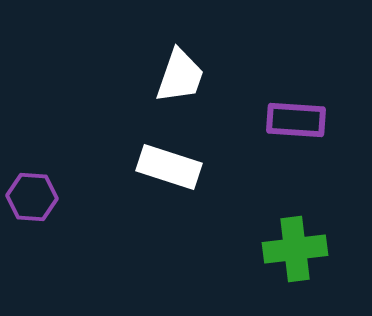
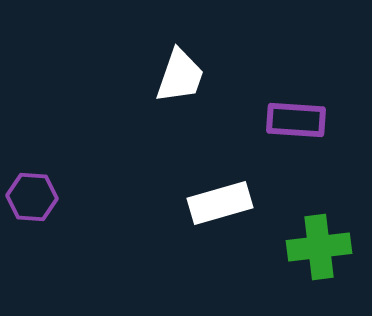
white rectangle: moved 51 px right, 36 px down; rotated 34 degrees counterclockwise
green cross: moved 24 px right, 2 px up
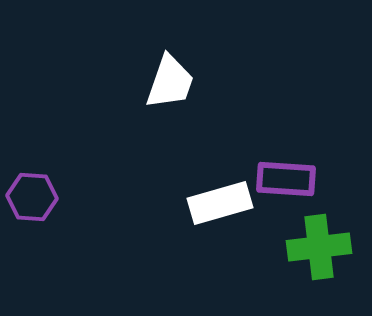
white trapezoid: moved 10 px left, 6 px down
purple rectangle: moved 10 px left, 59 px down
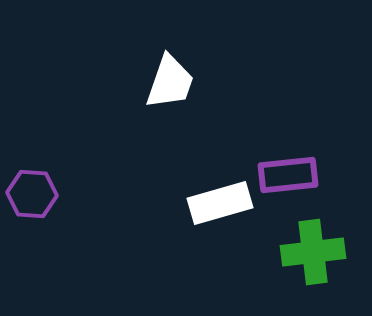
purple rectangle: moved 2 px right, 4 px up; rotated 10 degrees counterclockwise
purple hexagon: moved 3 px up
green cross: moved 6 px left, 5 px down
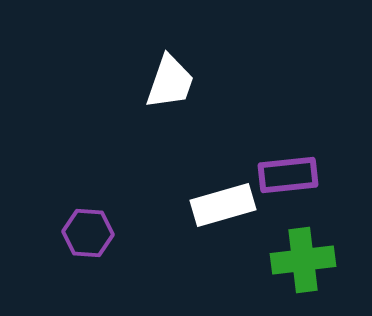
purple hexagon: moved 56 px right, 39 px down
white rectangle: moved 3 px right, 2 px down
green cross: moved 10 px left, 8 px down
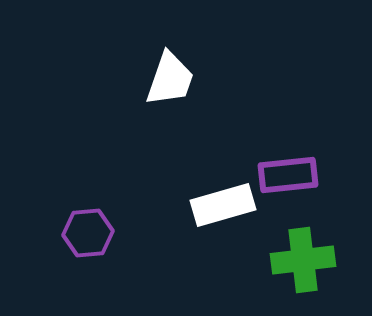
white trapezoid: moved 3 px up
purple hexagon: rotated 9 degrees counterclockwise
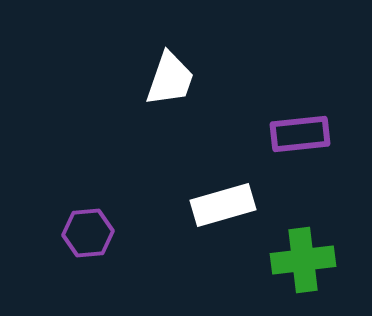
purple rectangle: moved 12 px right, 41 px up
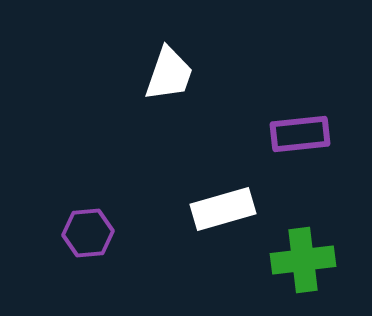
white trapezoid: moved 1 px left, 5 px up
white rectangle: moved 4 px down
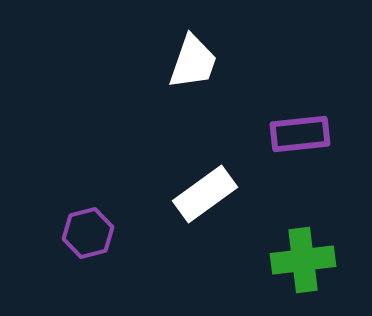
white trapezoid: moved 24 px right, 12 px up
white rectangle: moved 18 px left, 15 px up; rotated 20 degrees counterclockwise
purple hexagon: rotated 9 degrees counterclockwise
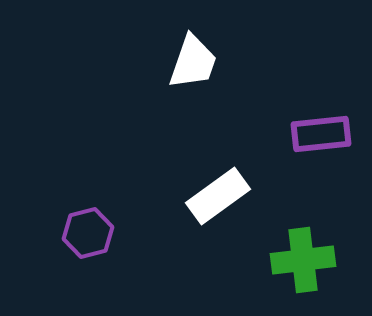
purple rectangle: moved 21 px right
white rectangle: moved 13 px right, 2 px down
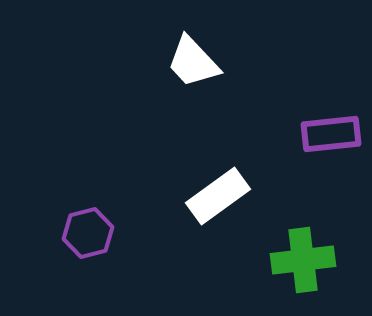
white trapezoid: rotated 118 degrees clockwise
purple rectangle: moved 10 px right
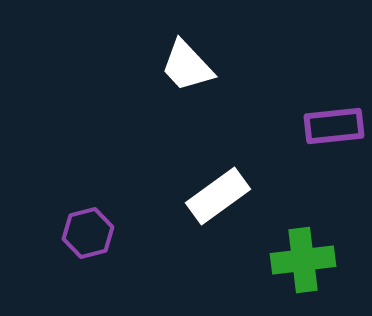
white trapezoid: moved 6 px left, 4 px down
purple rectangle: moved 3 px right, 8 px up
